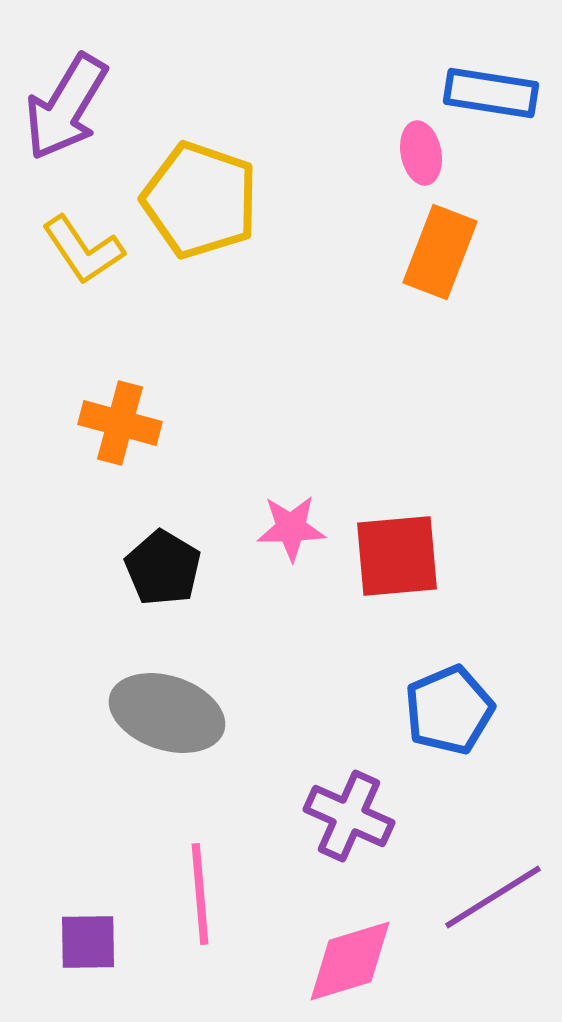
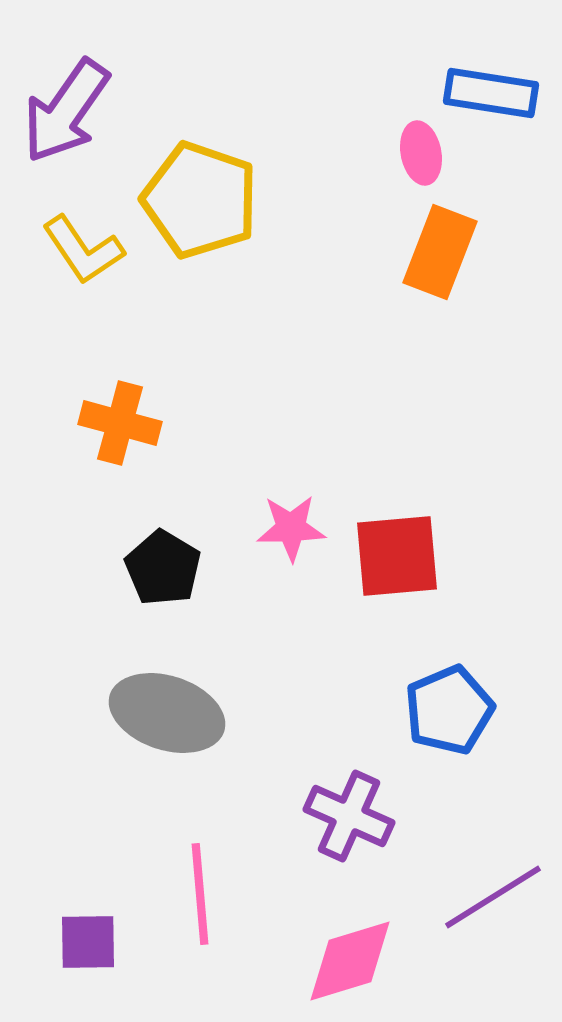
purple arrow: moved 4 px down; rotated 4 degrees clockwise
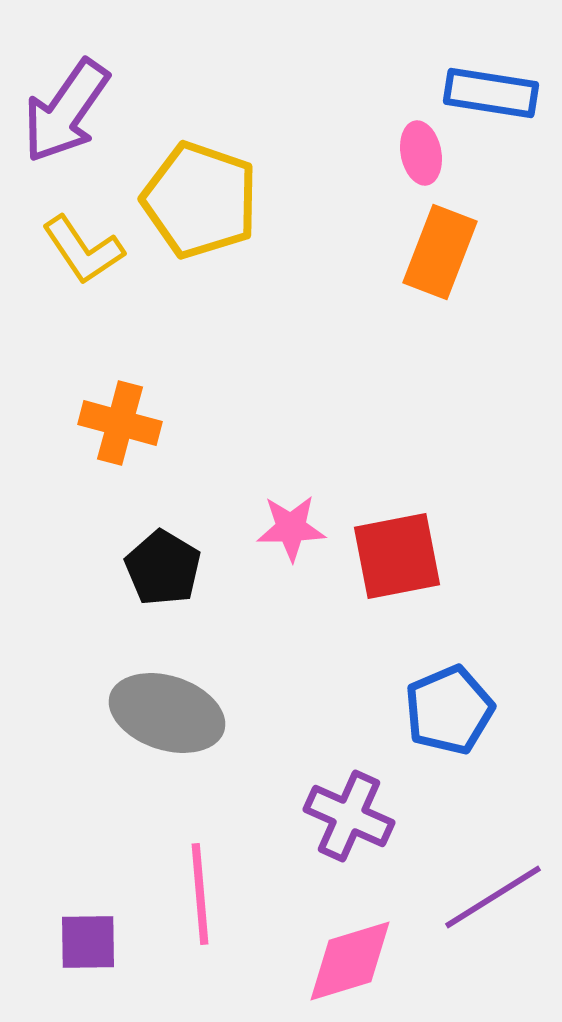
red square: rotated 6 degrees counterclockwise
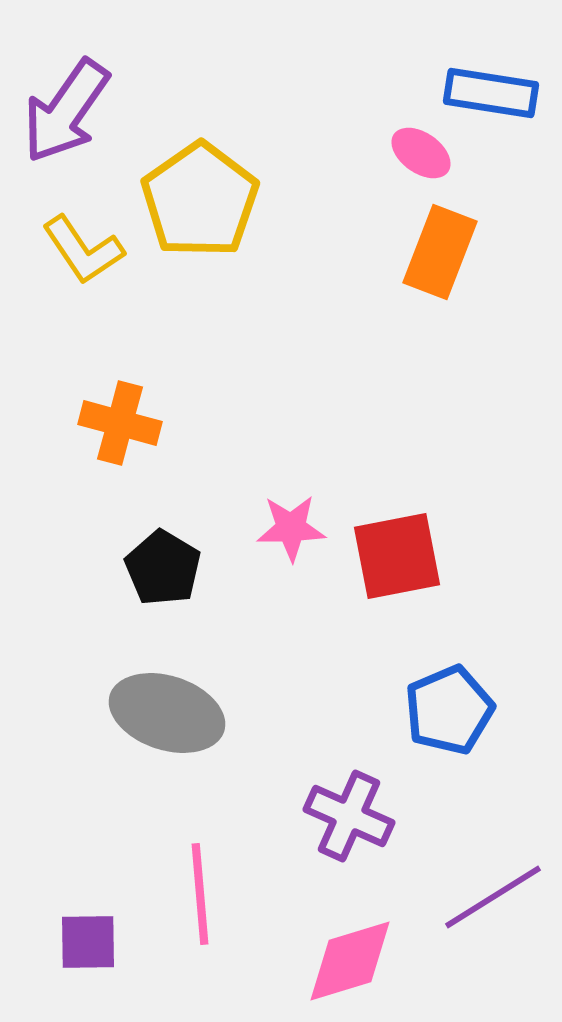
pink ellipse: rotated 44 degrees counterclockwise
yellow pentagon: rotated 18 degrees clockwise
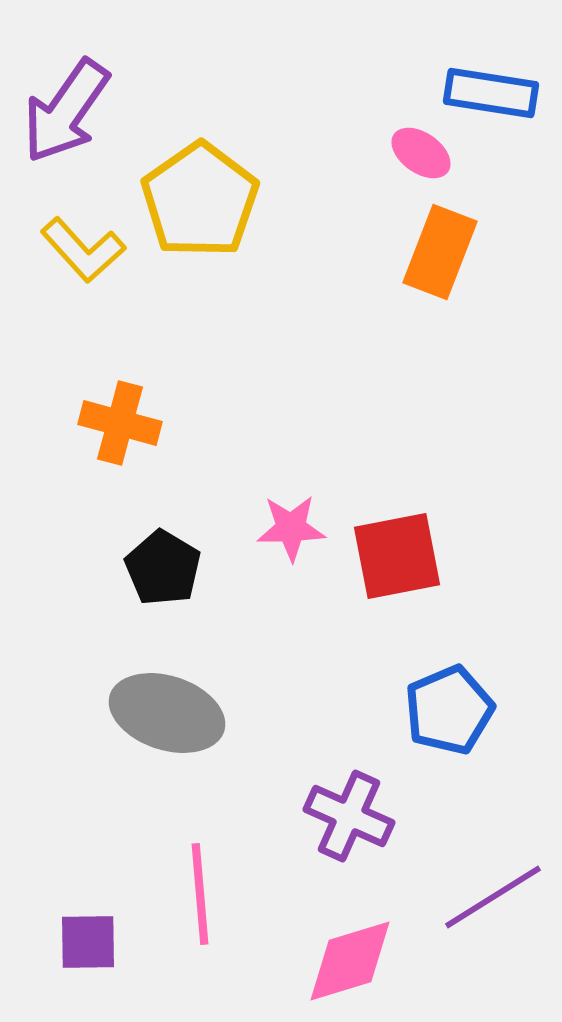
yellow L-shape: rotated 8 degrees counterclockwise
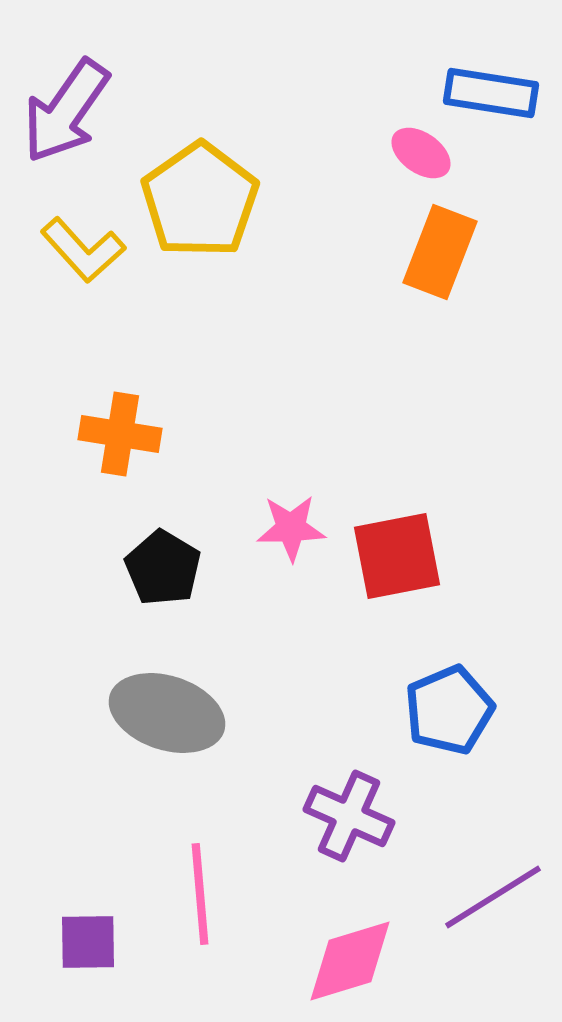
orange cross: moved 11 px down; rotated 6 degrees counterclockwise
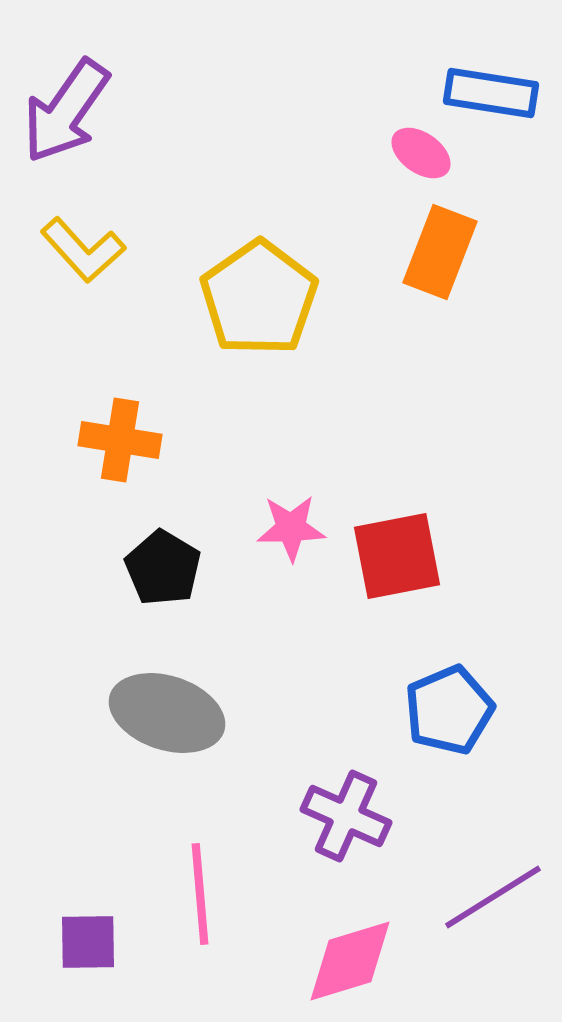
yellow pentagon: moved 59 px right, 98 px down
orange cross: moved 6 px down
purple cross: moved 3 px left
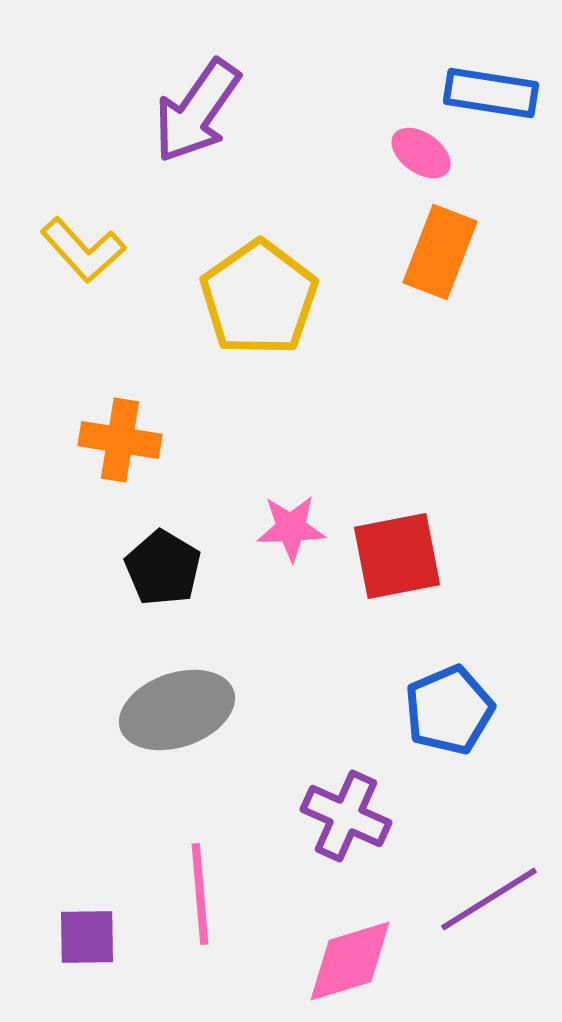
purple arrow: moved 131 px right
gray ellipse: moved 10 px right, 3 px up; rotated 37 degrees counterclockwise
purple line: moved 4 px left, 2 px down
purple square: moved 1 px left, 5 px up
